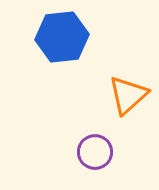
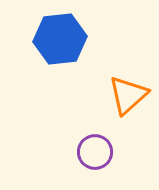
blue hexagon: moved 2 px left, 2 px down
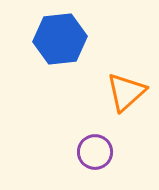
orange triangle: moved 2 px left, 3 px up
